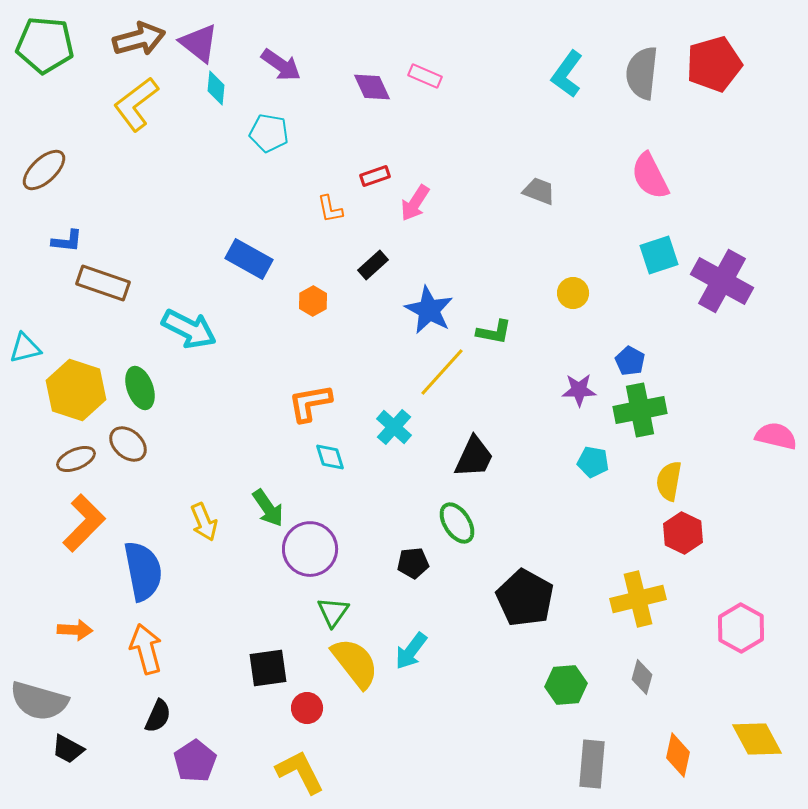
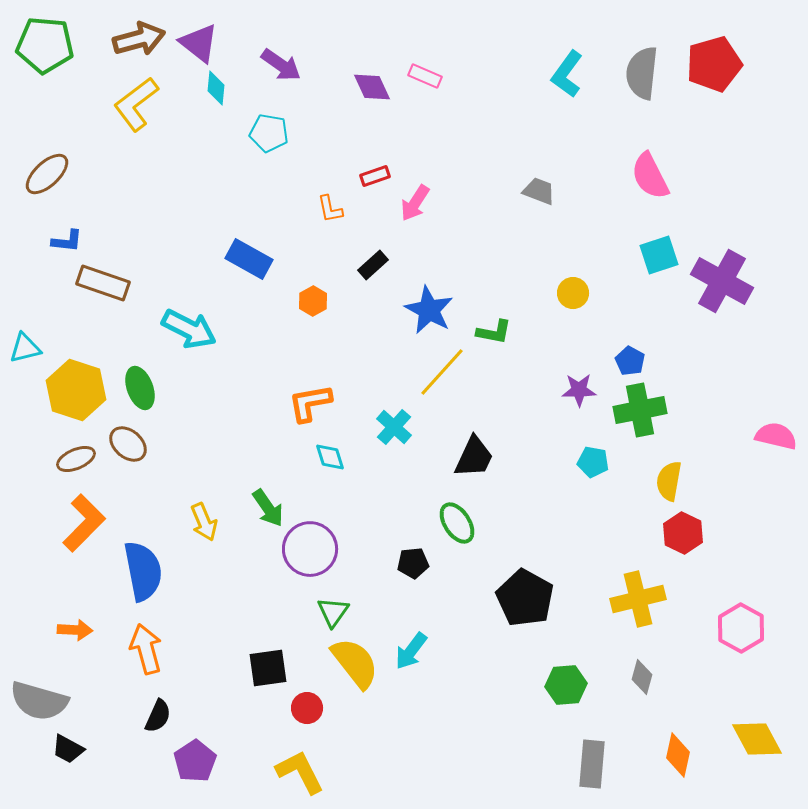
brown ellipse at (44, 170): moved 3 px right, 4 px down
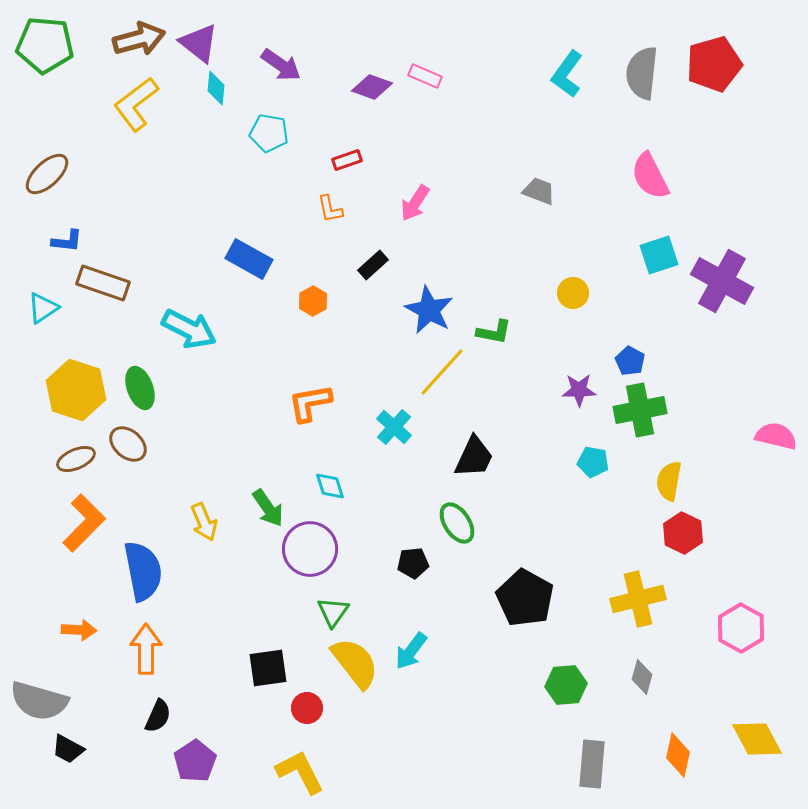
purple diamond at (372, 87): rotated 45 degrees counterclockwise
red rectangle at (375, 176): moved 28 px left, 16 px up
cyan triangle at (25, 348): moved 18 px right, 40 px up; rotated 20 degrees counterclockwise
cyan diamond at (330, 457): moved 29 px down
orange arrow at (75, 630): moved 4 px right
orange arrow at (146, 649): rotated 15 degrees clockwise
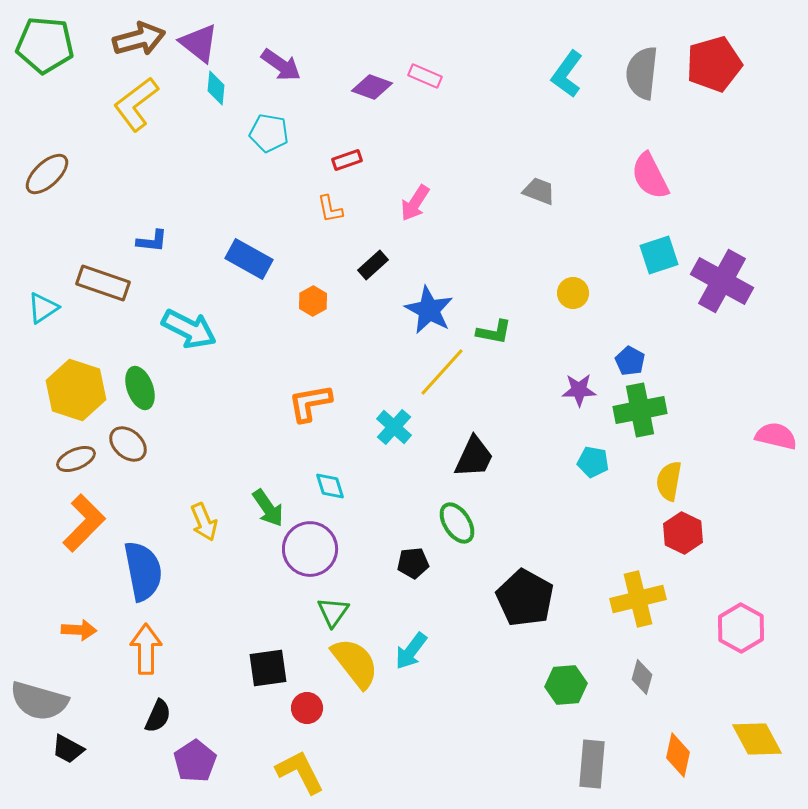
blue L-shape at (67, 241): moved 85 px right
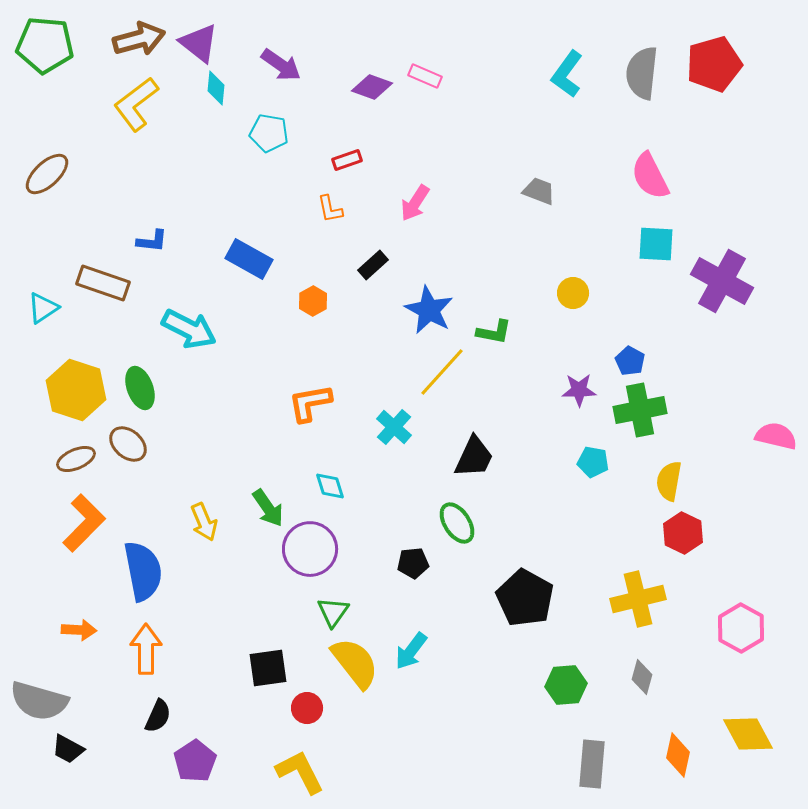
cyan square at (659, 255): moved 3 px left, 11 px up; rotated 21 degrees clockwise
yellow diamond at (757, 739): moved 9 px left, 5 px up
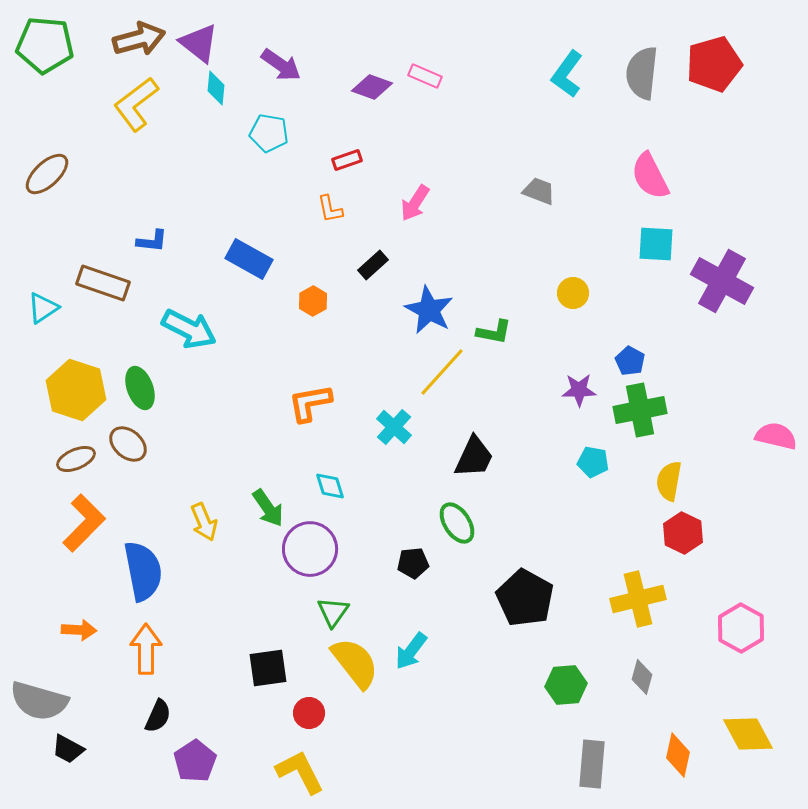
red circle at (307, 708): moved 2 px right, 5 px down
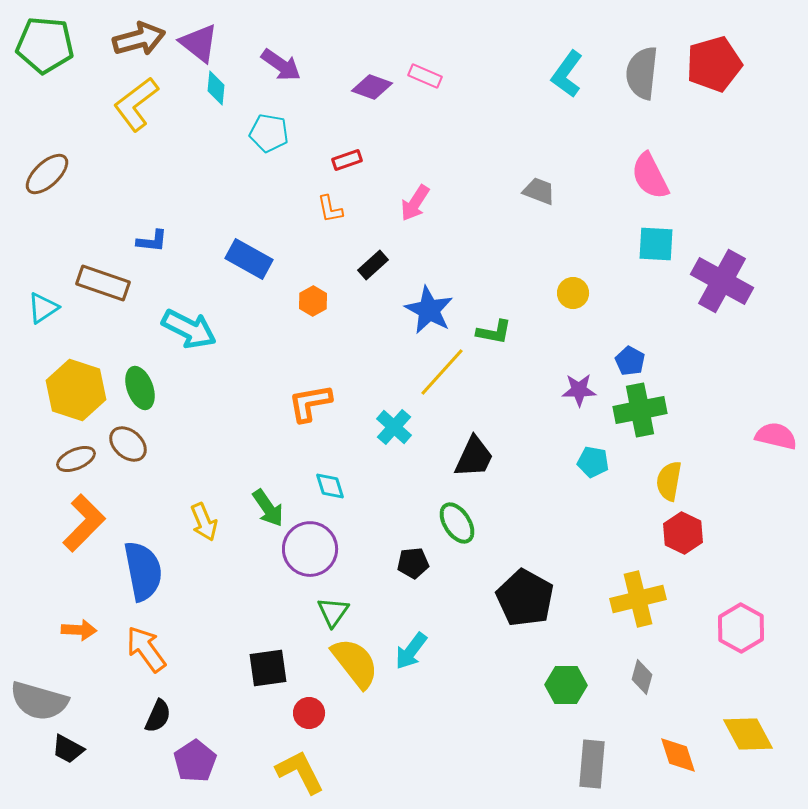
orange arrow at (146, 649): rotated 36 degrees counterclockwise
green hexagon at (566, 685): rotated 6 degrees clockwise
orange diamond at (678, 755): rotated 30 degrees counterclockwise
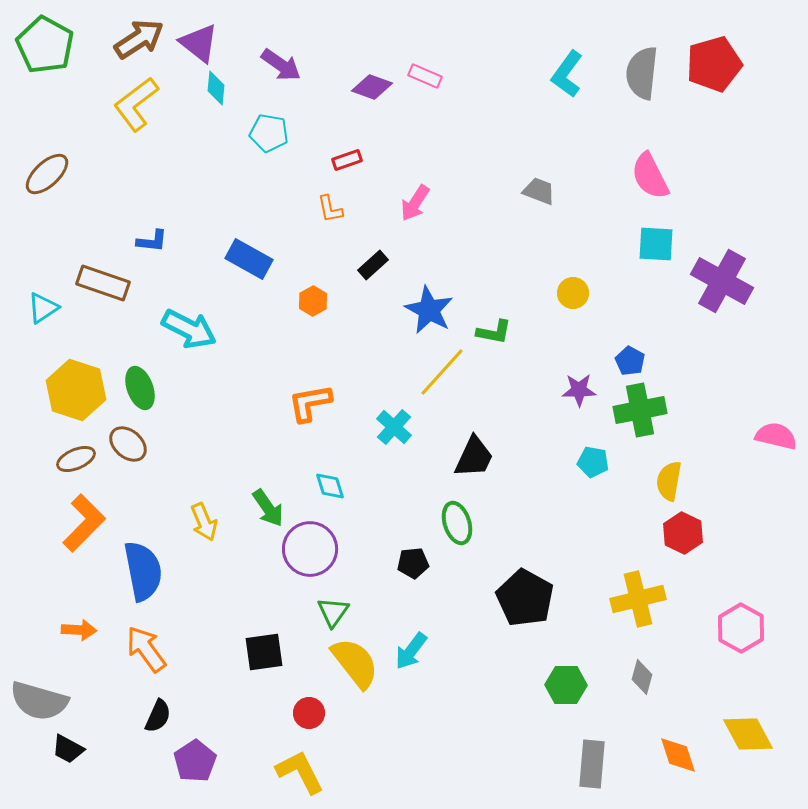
brown arrow at (139, 39): rotated 18 degrees counterclockwise
green pentagon at (45, 45): rotated 24 degrees clockwise
green ellipse at (457, 523): rotated 15 degrees clockwise
black square at (268, 668): moved 4 px left, 16 px up
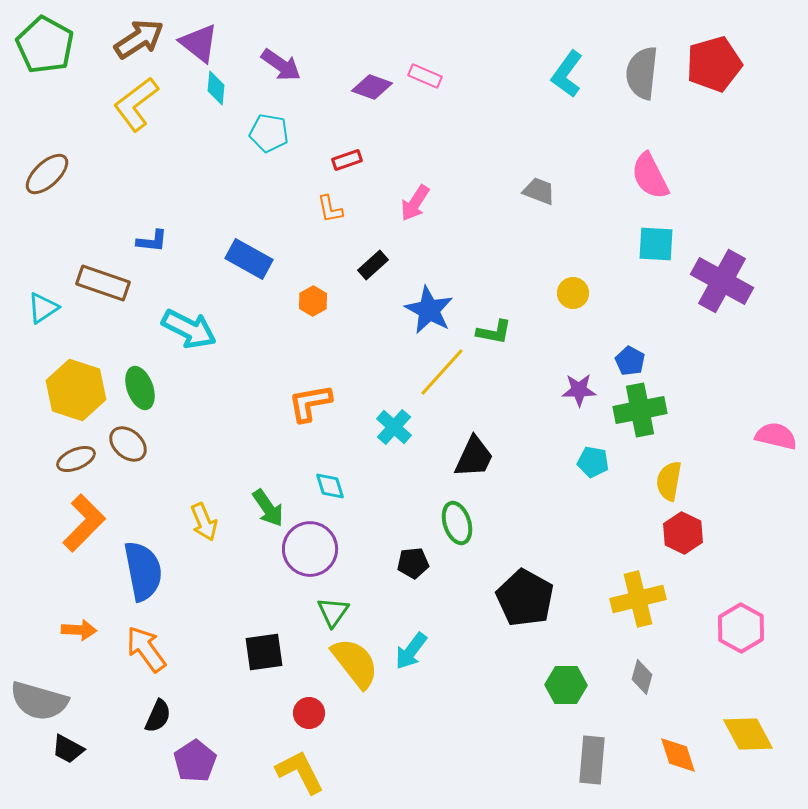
gray rectangle at (592, 764): moved 4 px up
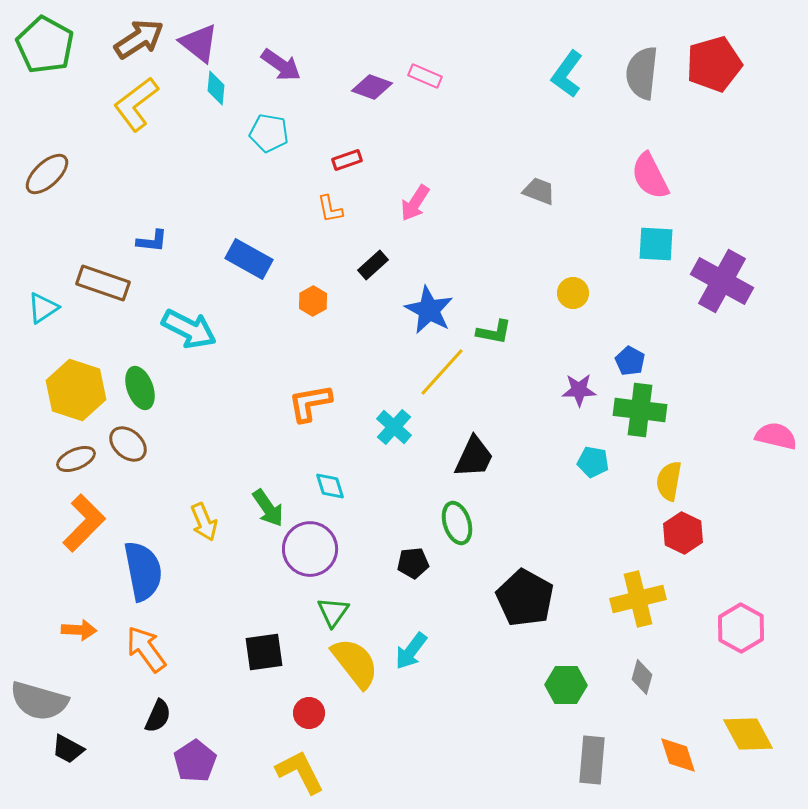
green cross at (640, 410): rotated 18 degrees clockwise
